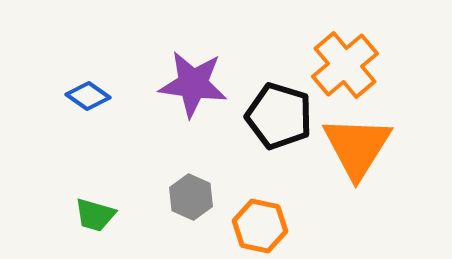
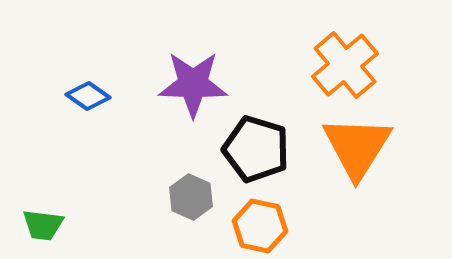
purple star: rotated 6 degrees counterclockwise
black pentagon: moved 23 px left, 33 px down
green trapezoid: moved 52 px left, 10 px down; rotated 9 degrees counterclockwise
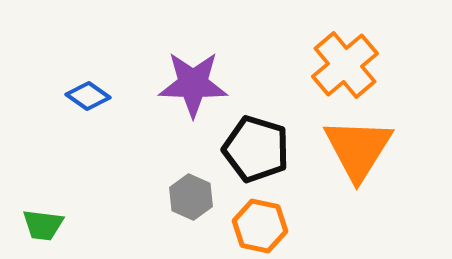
orange triangle: moved 1 px right, 2 px down
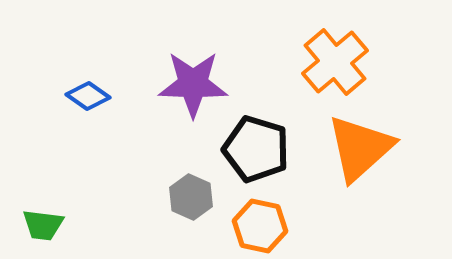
orange cross: moved 10 px left, 3 px up
orange triangle: moved 2 px right, 1 px up; rotated 16 degrees clockwise
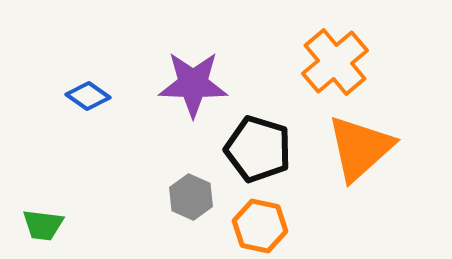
black pentagon: moved 2 px right
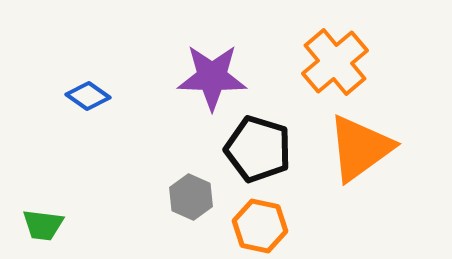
purple star: moved 19 px right, 7 px up
orange triangle: rotated 6 degrees clockwise
